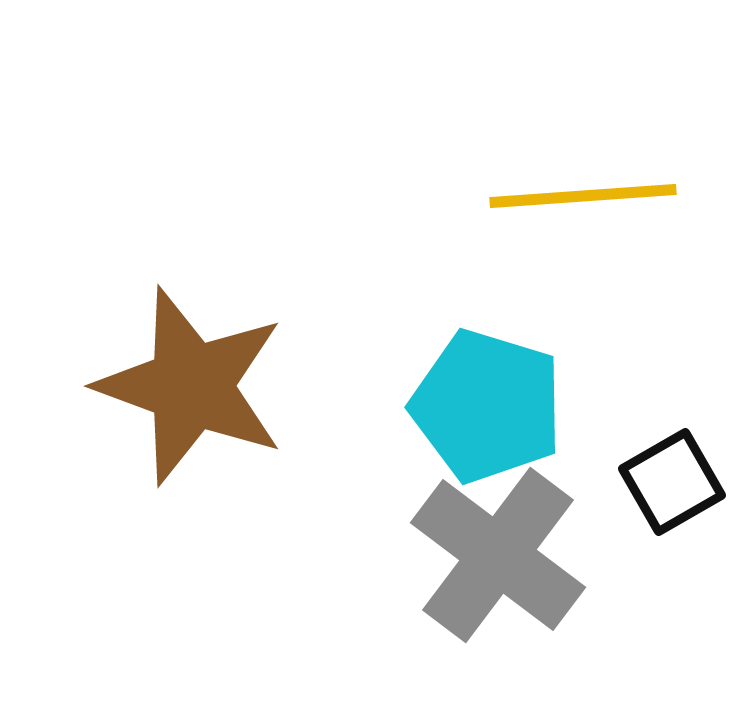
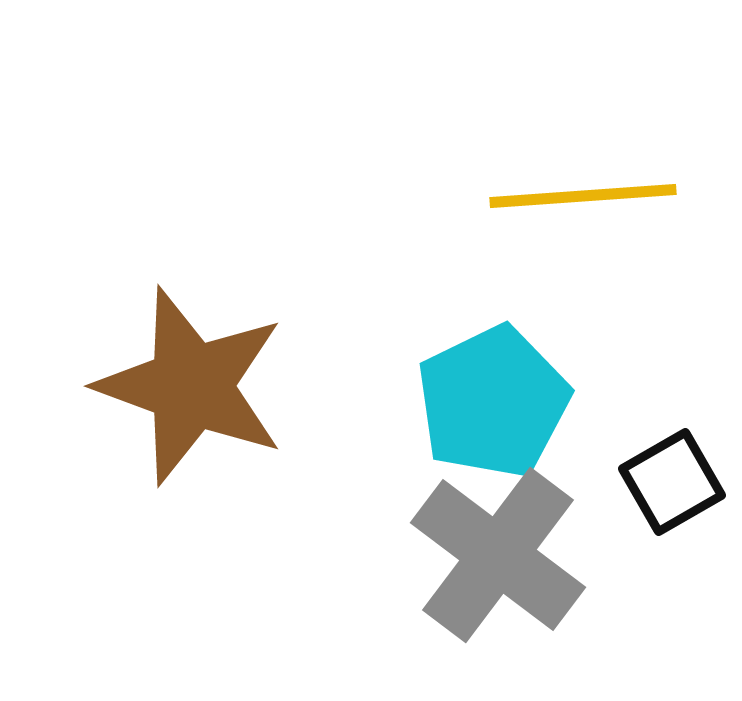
cyan pentagon: moved 6 px right, 4 px up; rotated 29 degrees clockwise
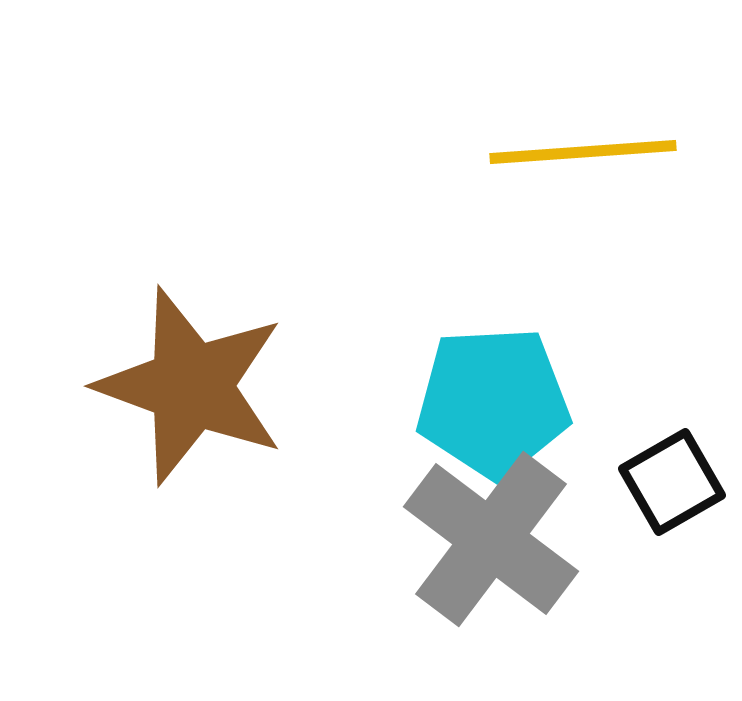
yellow line: moved 44 px up
cyan pentagon: rotated 23 degrees clockwise
gray cross: moved 7 px left, 16 px up
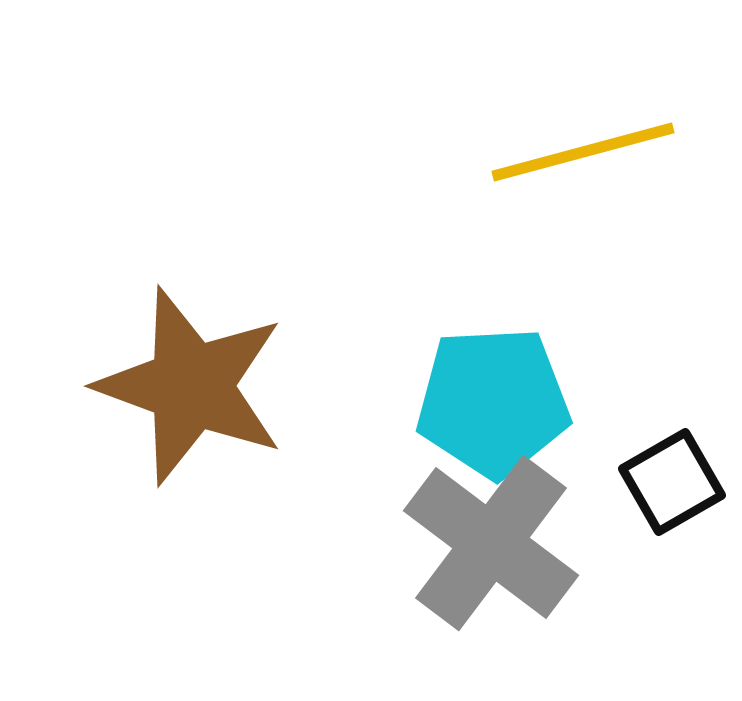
yellow line: rotated 11 degrees counterclockwise
gray cross: moved 4 px down
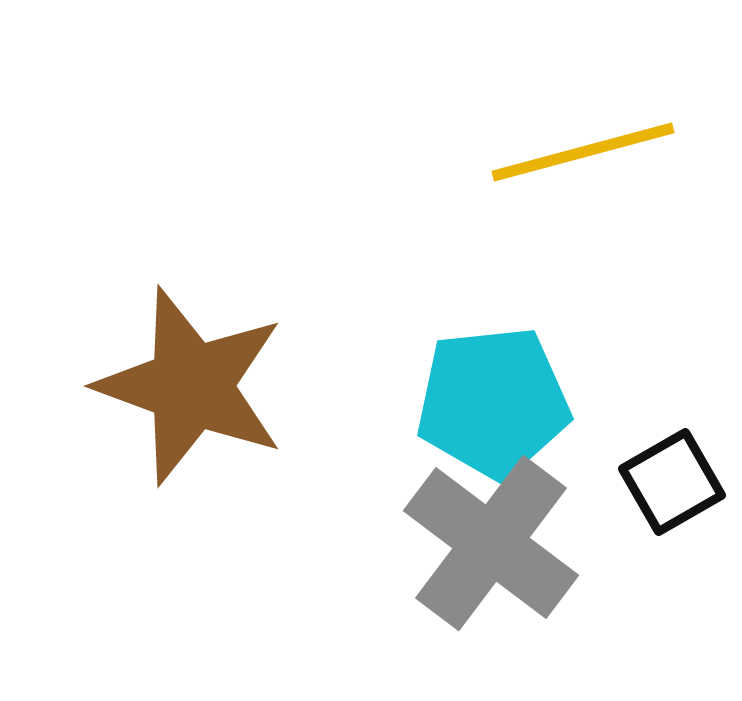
cyan pentagon: rotated 3 degrees counterclockwise
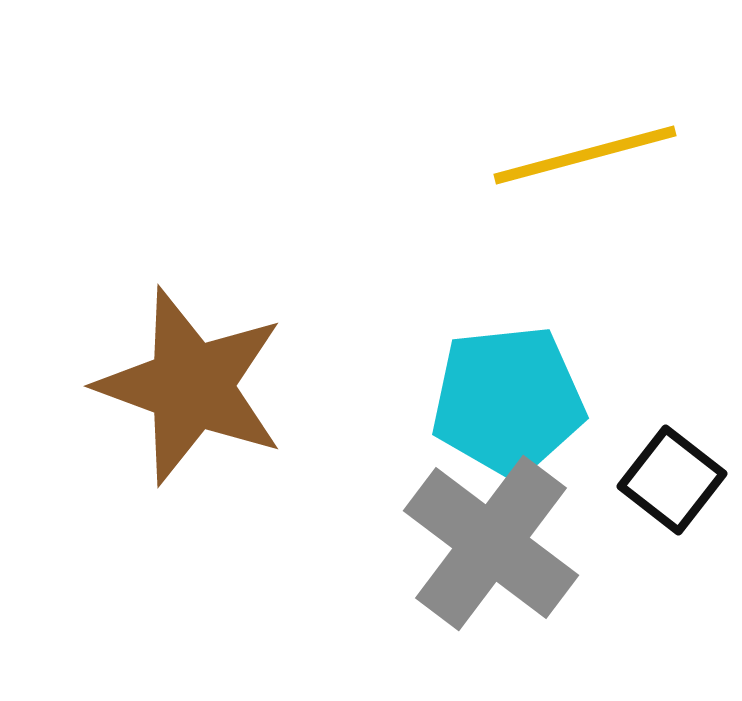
yellow line: moved 2 px right, 3 px down
cyan pentagon: moved 15 px right, 1 px up
black square: moved 2 px up; rotated 22 degrees counterclockwise
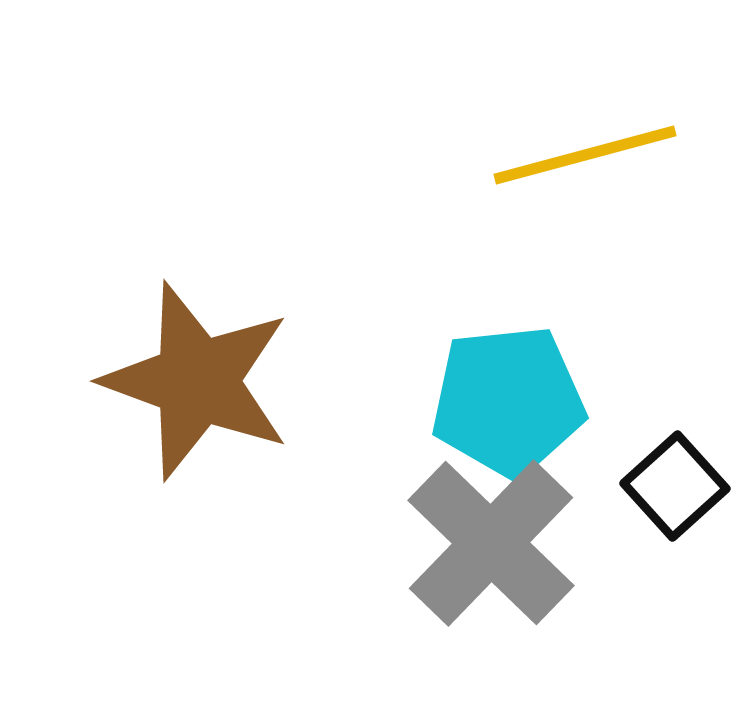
brown star: moved 6 px right, 5 px up
black square: moved 3 px right, 6 px down; rotated 10 degrees clockwise
gray cross: rotated 7 degrees clockwise
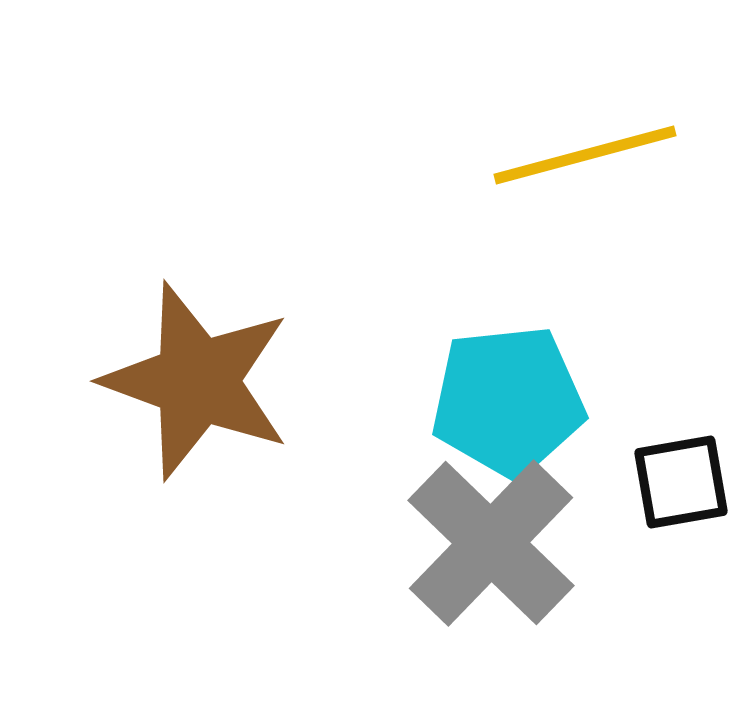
black square: moved 6 px right, 4 px up; rotated 32 degrees clockwise
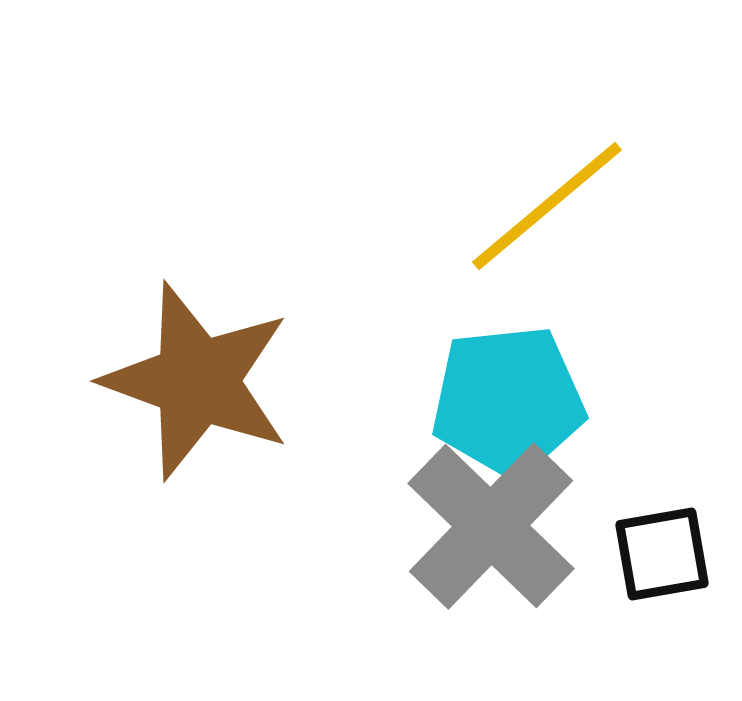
yellow line: moved 38 px left, 51 px down; rotated 25 degrees counterclockwise
black square: moved 19 px left, 72 px down
gray cross: moved 17 px up
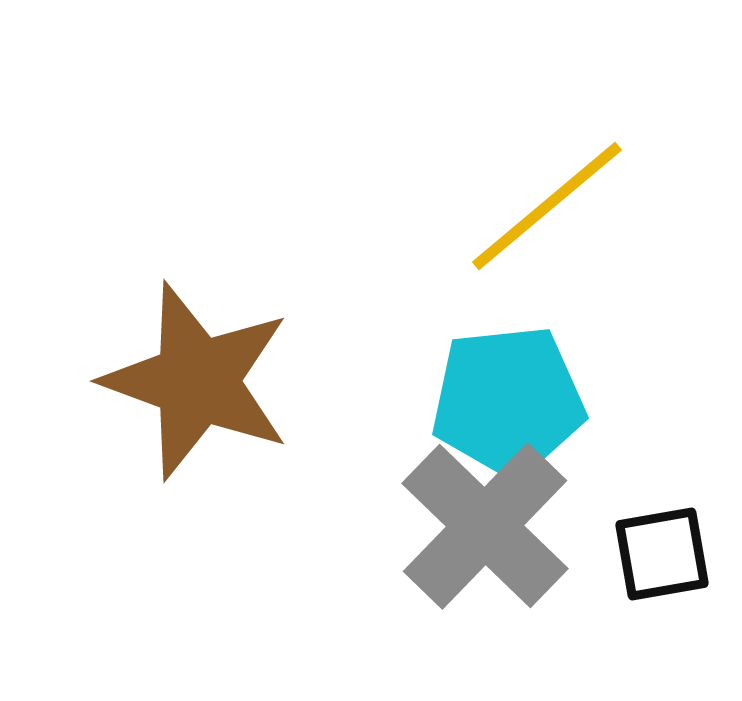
gray cross: moved 6 px left
